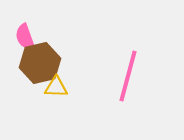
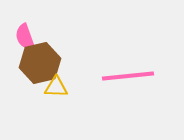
pink line: rotated 69 degrees clockwise
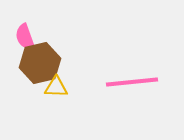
pink line: moved 4 px right, 6 px down
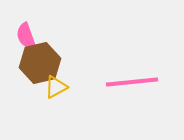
pink semicircle: moved 1 px right, 1 px up
yellow triangle: rotated 30 degrees counterclockwise
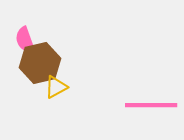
pink semicircle: moved 1 px left, 4 px down
pink line: moved 19 px right, 23 px down; rotated 6 degrees clockwise
